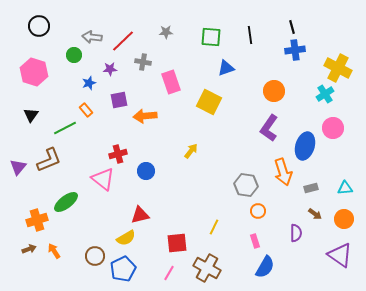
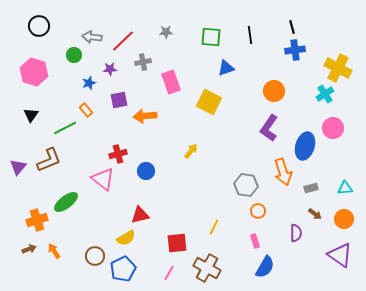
gray cross at (143, 62): rotated 21 degrees counterclockwise
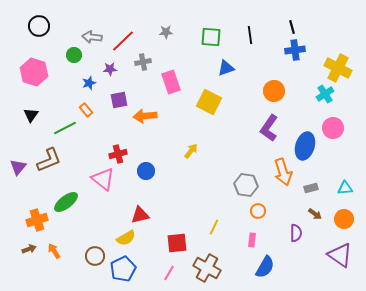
pink rectangle at (255, 241): moved 3 px left, 1 px up; rotated 24 degrees clockwise
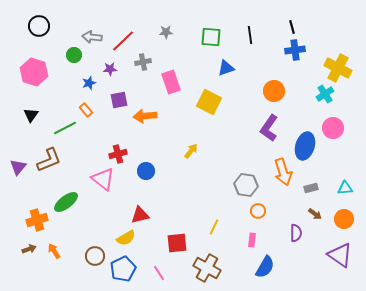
pink line at (169, 273): moved 10 px left; rotated 63 degrees counterclockwise
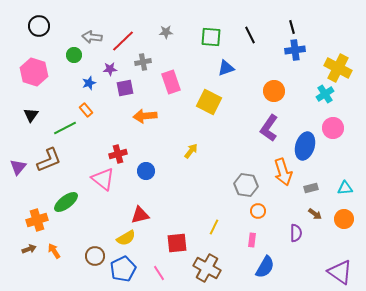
black line at (250, 35): rotated 18 degrees counterclockwise
purple square at (119, 100): moved 6 px right, 12 px up
purple triangle at (340, 255): moved 17 px down
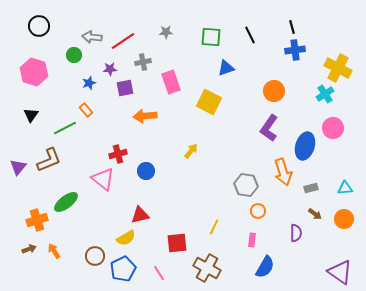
red line at (123, 41): rotated 10 degrees clockwise
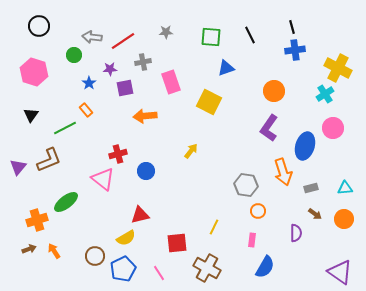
blue star at (89, 83): rotated 16 degrees counterclockwise
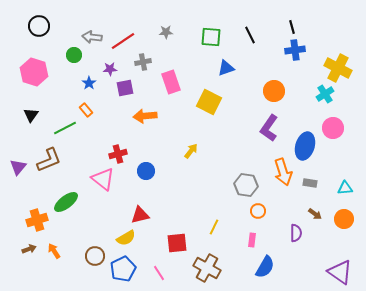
gray rectangle at (311, 188): moved 1 px left, 5 px up; rotated 24 degrees clockwise
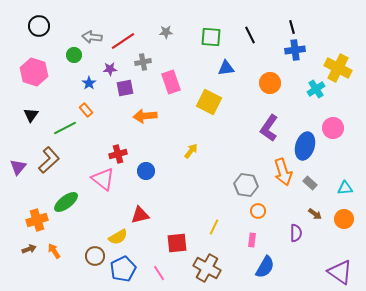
blue triangle at (226, 68): rotated 12 degrees clockwise
orange circle at (274, 91): moved 4 px left, 8 px up
cyan cross at (325, 94): moved 9 px left, 5 px up
brown L-shape at (49, 160): rotated 20 degrees counterclockwise
gray rectangle at (310, 183): rotated 32 degrees clockwise
yellow semicircle at (126, 238): moved 8 px left, 1 px up
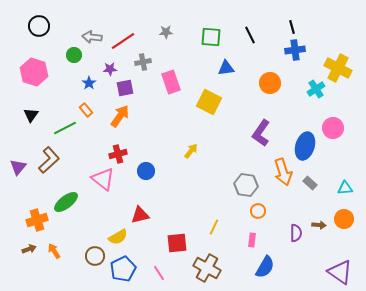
orange arrow at (145, 116): moved 25 px left; rotated 130 degrees clockwise
purple L-shape at (269, 128): moved 8 px left, 5 px down
brown arrow at (315, 214): moved 4 px right, 11 px down; rotated 32 degrees counterclockwise
